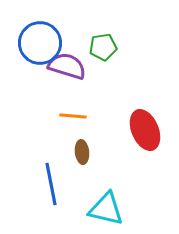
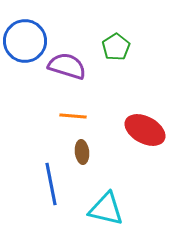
blue circle: moved 15 px left, 2 px up
green pentagon: moved 13 px right; rotated 24 degrees counterclockwise
red ellipse: rotated 39 degrees counterclockwise
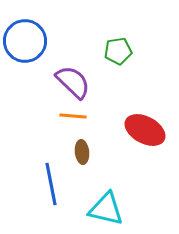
green pentagon: moved 2 px right, 4 px down; rotated 24 degrees clockwise
purple semicircle: moved 6 px right, 16 px down; rotated 27 degrees clockwise
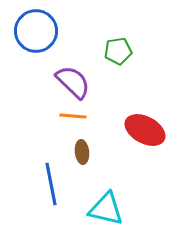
blue circle: moved 11 px right, 10 px up
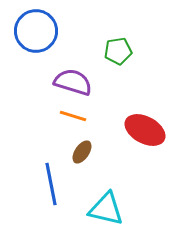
purple semicircle: rotated 27 degrees counterclockwise
orange line: rotated 12 degrees clockwise
brown ellipse: rotated 40 degrees clockwise
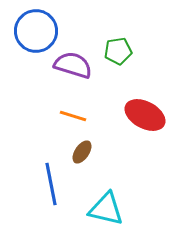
purple semicircle: moved 17 px up
red ellipse: moved 15 px up
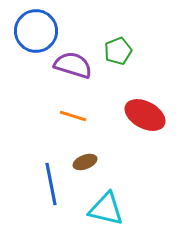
green pentagon: rotated 12 degrees counterclockwise
brown ellipse: moved 3 px right, 10 px down; rotated 35 degrees clockwise
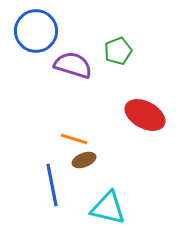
orange line: moved 1 px right, 23 px down
brown ellipse: moved 1 px left, 2 px up
blue line: moved 1 px right, 1 px down
cyan triangle: moved 2 px right, 1 px up
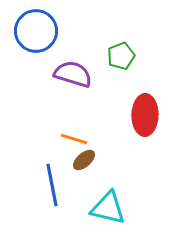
green pentagon: moved 3 px right, 5 px down
purple semicircle: moved 9 px down
red ellipse: rotated 63 degrees clockwise
brown ellipse: rotated 20 degrees counterclockwise
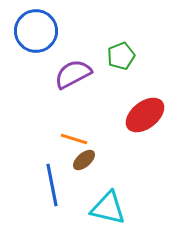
purple semicircle: rotated 45 degrees counterclockwise
red ellipse: rotated 51 degrees clockwise
